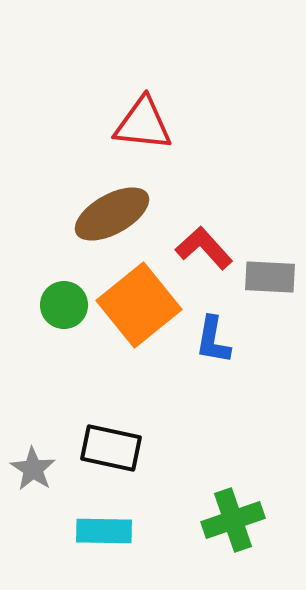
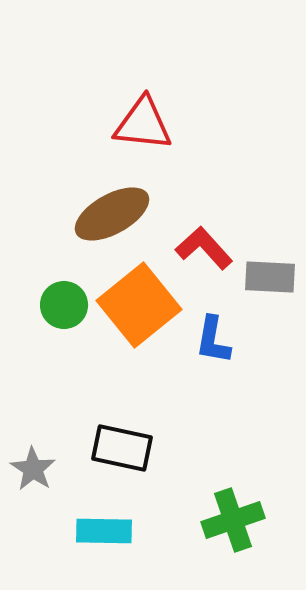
black rectangle: moved 11 px right
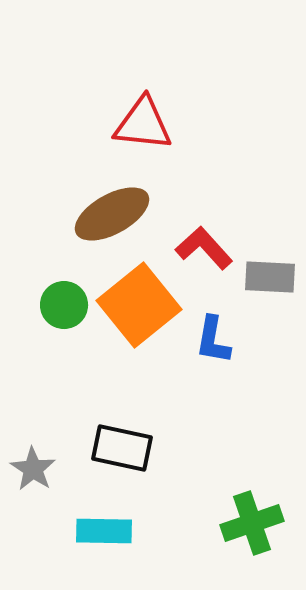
green cross: moved 19 px right, 3 px down
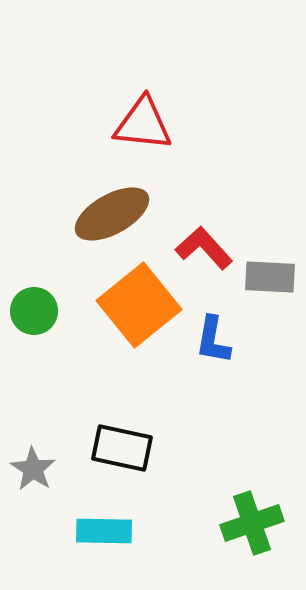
green circle: moved 30 px left, 6 px down
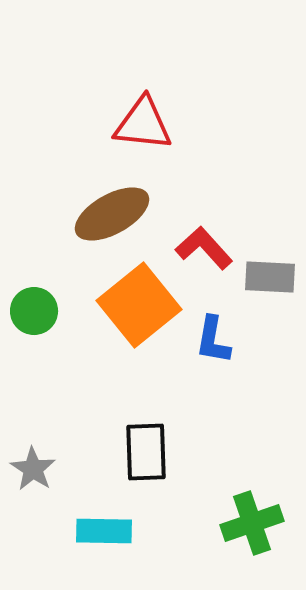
black rectangle: moved 24 px right, 4 px down; rotated 76 degrees clockwise
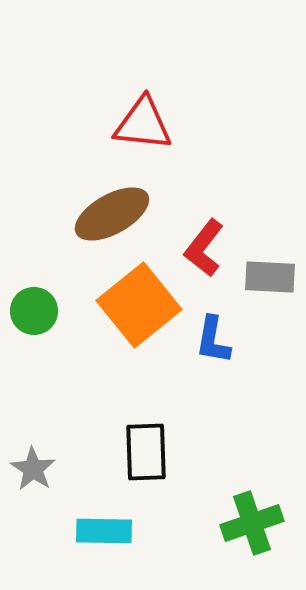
red L-shape: rotated 100 degrees counterclockwise
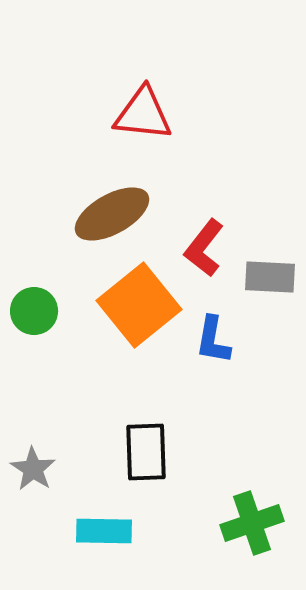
red triangle: moved 10 px up
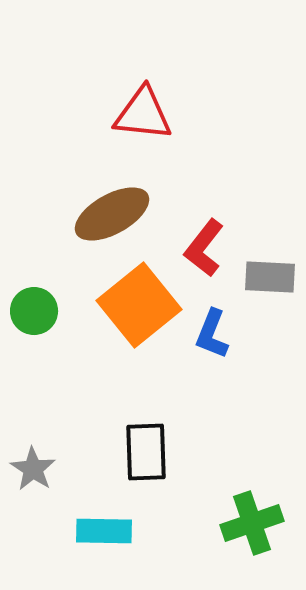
blue L-shape: moved 1 px left, 6 px up; rotated 12 degrees clockwise
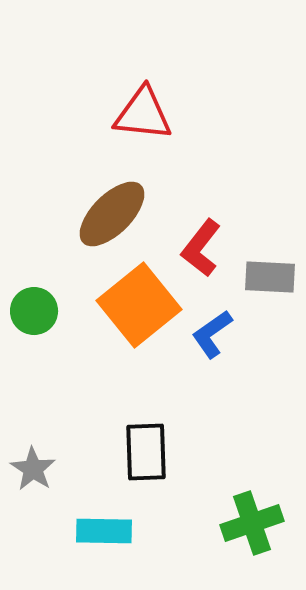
brown ellipse: rotated 16 degrees counterclockwise
red L-shape: moved 3 px left
blue L-shape: rotated 33 degrees clockwise
